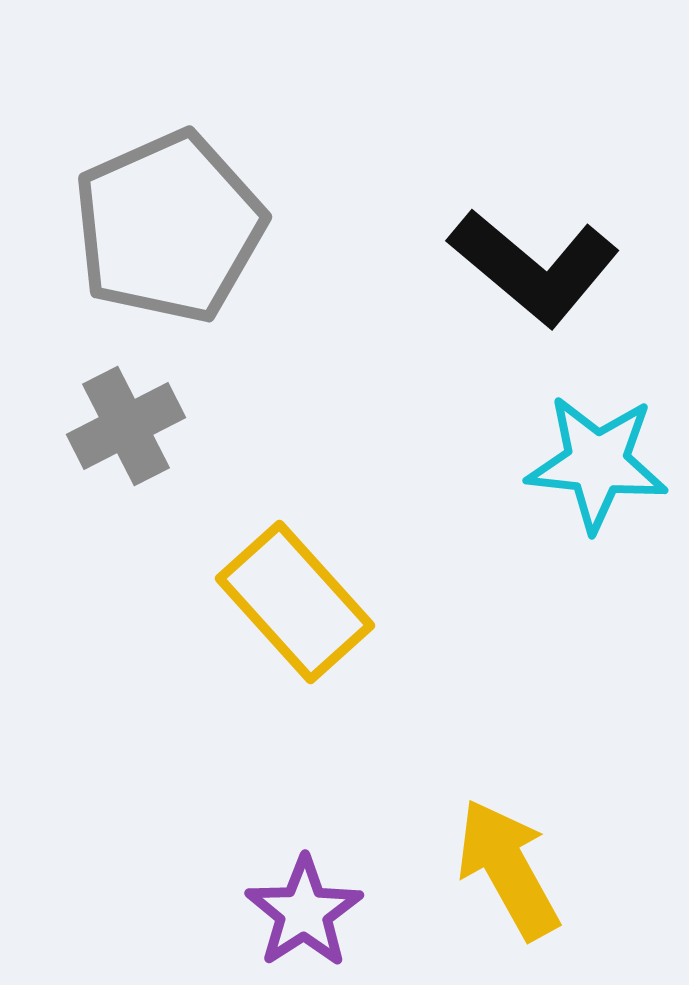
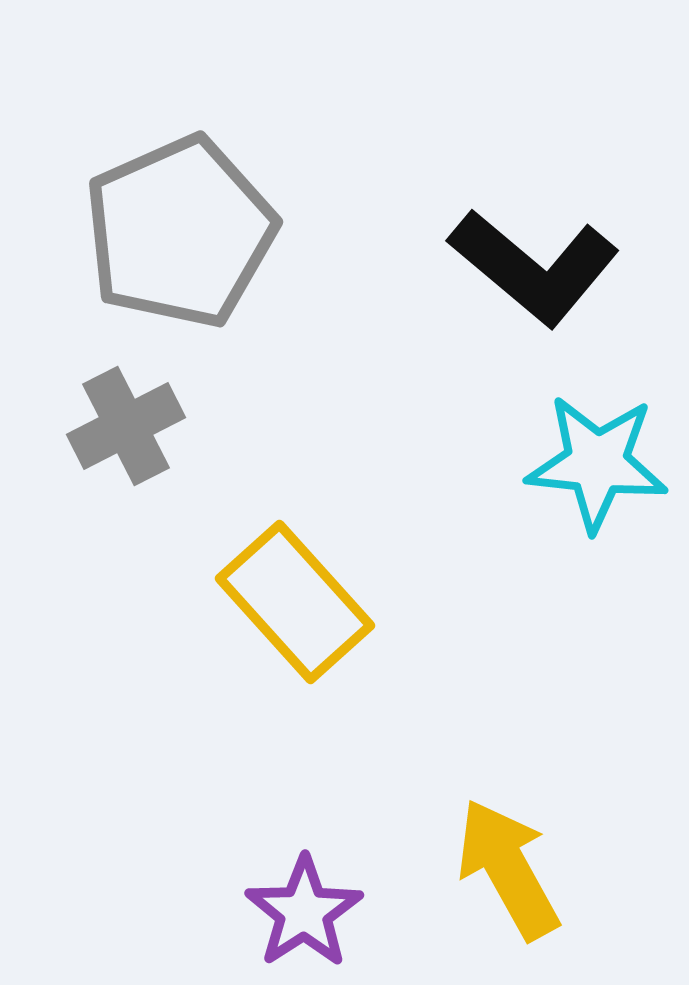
gray pentagon: moved 11 px right, 5 px down
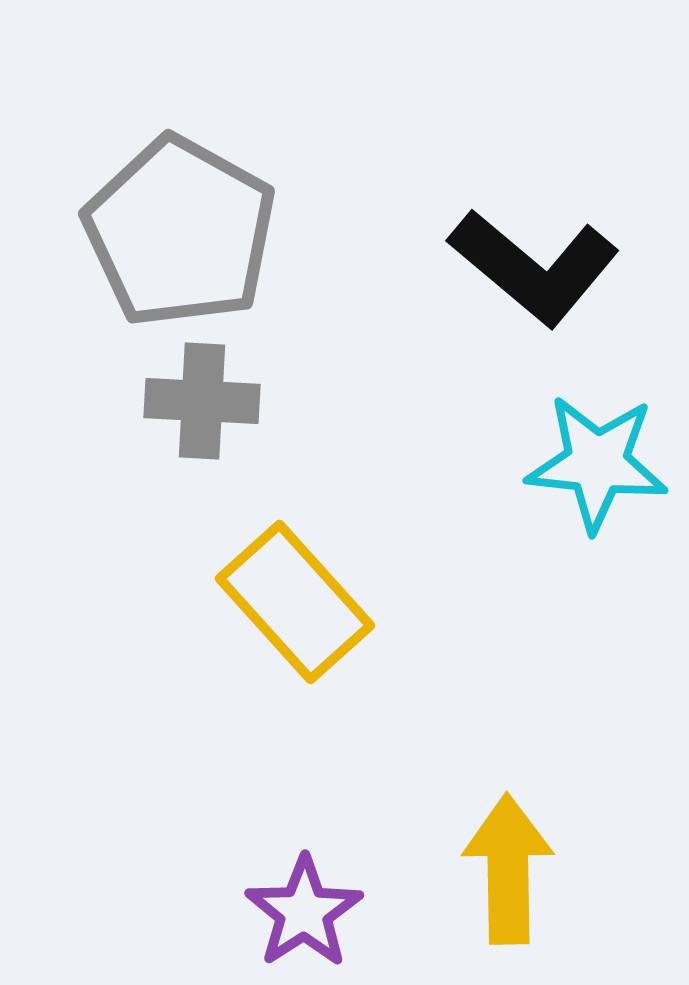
gray pentagon: rotated 19 degrees counterclockwise
gray cross: moved 76 px right, 25 px up; rotated 30 degrees clockwise
yellow arrow: rotated 28 degrees clockwise
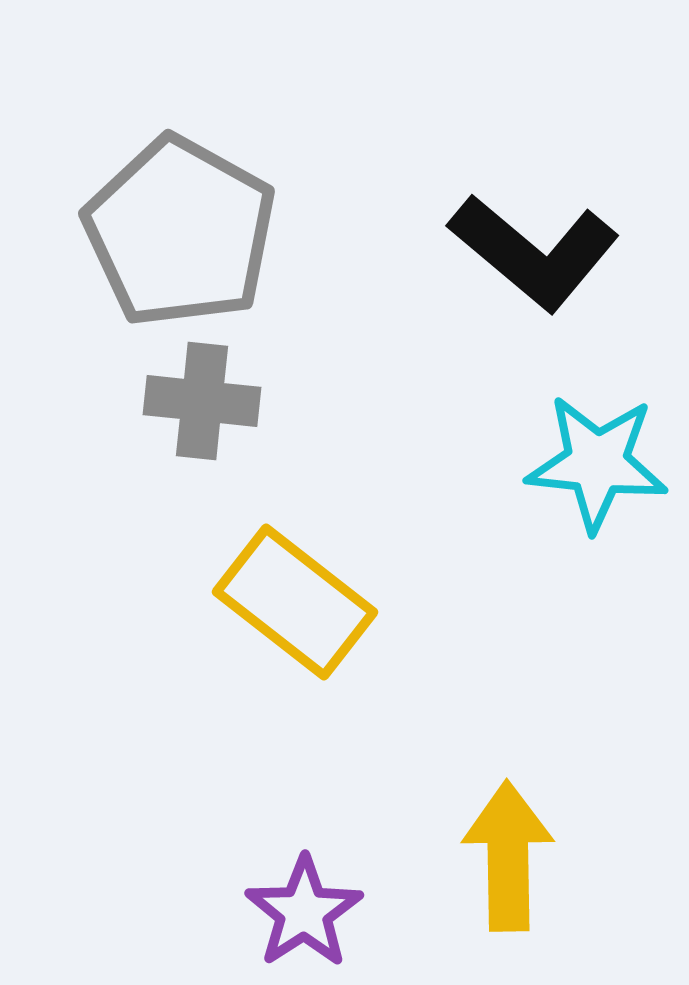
black L-shape: moved 15 px up
gray cross: rotated 3 degrees clockwise
yellow rectangle: rotated 10 degrees counterclockwise
yellow arrow: moved 13 px up
